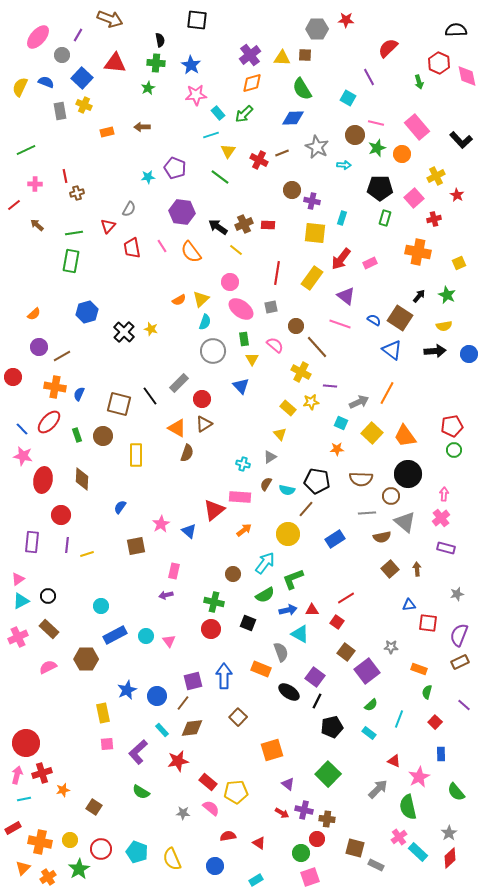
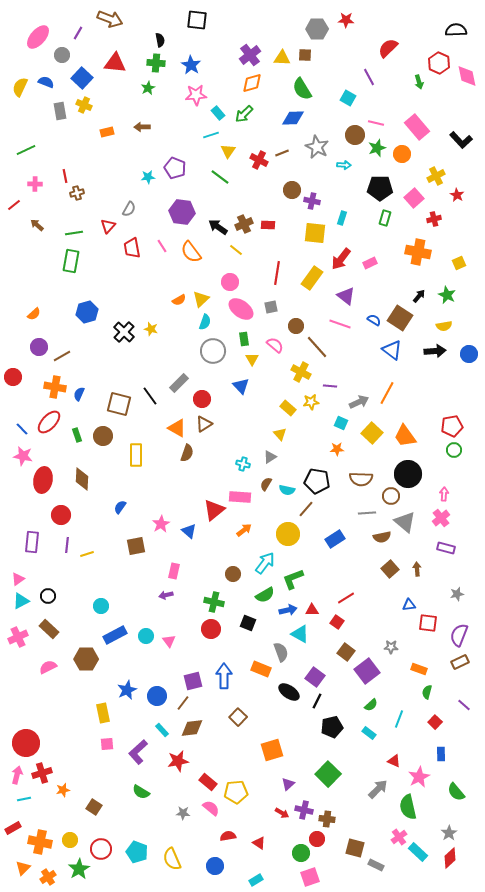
purple line at (78, 35): moved 2 px up
purple triangle at (288, 784): rotated 40 degrees clockwise
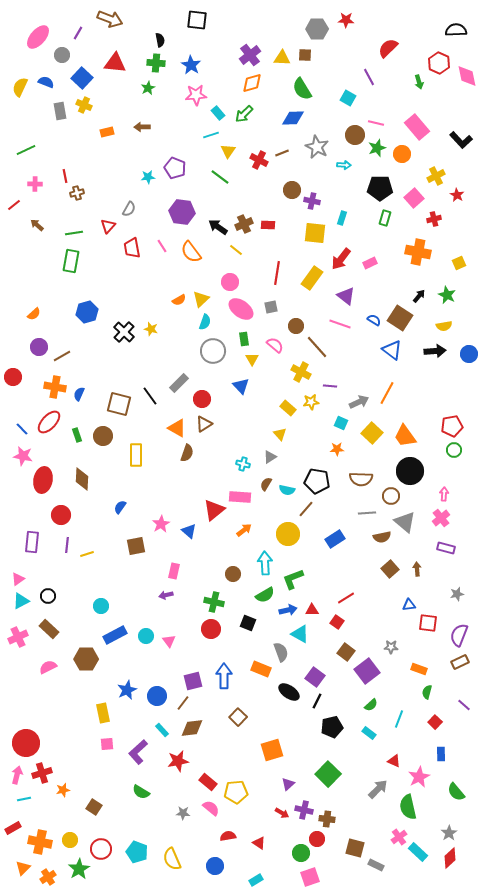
black circle at (408, 474): moved 2 px right, 3 px up
cyan arrow at (265, 563): rotated 40 degrees counterclockwise
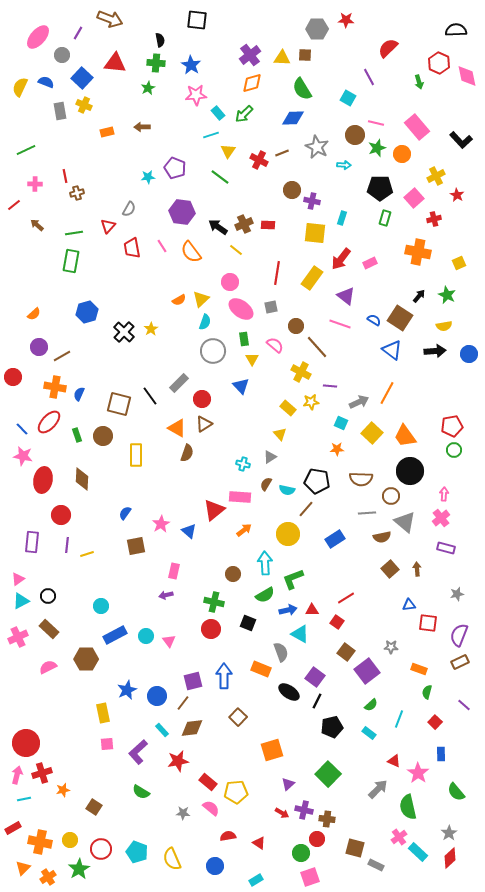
yellow star at (151, 329): rotated 24 degrees clockwise
blue semicircle at (120, 507): moved 5 px right, 6 px down
pink star at (419, 777): moved 1 px left, 4 px up; rotated 10 degrees counterclockwise
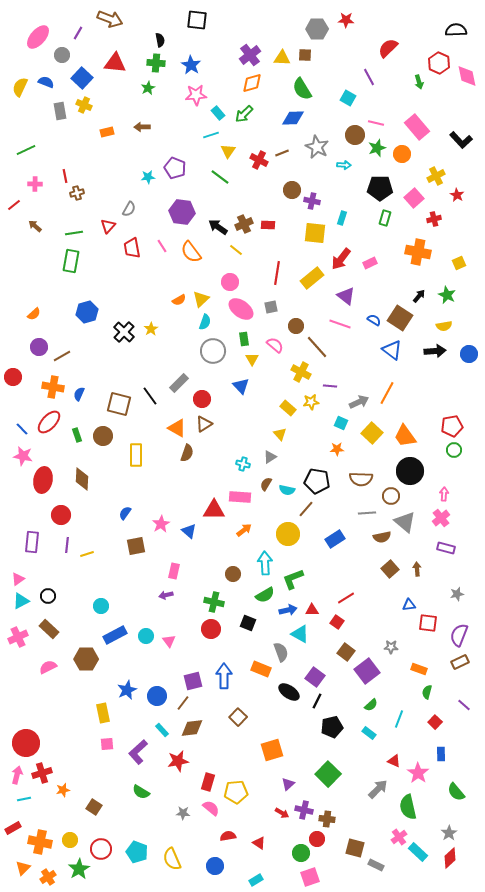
brown arrow at (37, 225): moved 2 px left, 1 px down
yellow rectangle at (312, 278): rotated 15 degrees clockwise
orange cross at (55, 387): moved 2 px left
red triangle at (214, 510): rotated 40 degrees clockwise
red rectangle at (208, 782): rotated 66 degrees clockwise
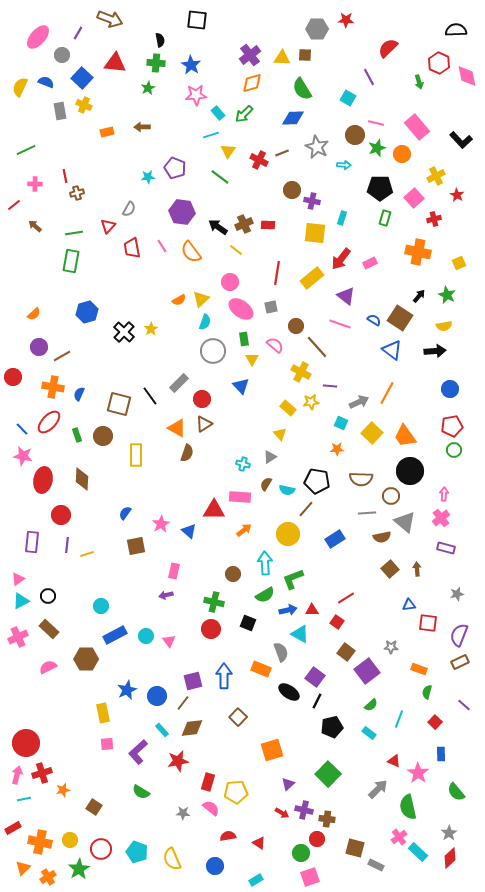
blue circle at (469, 354): moved 19 px left, 35 px down
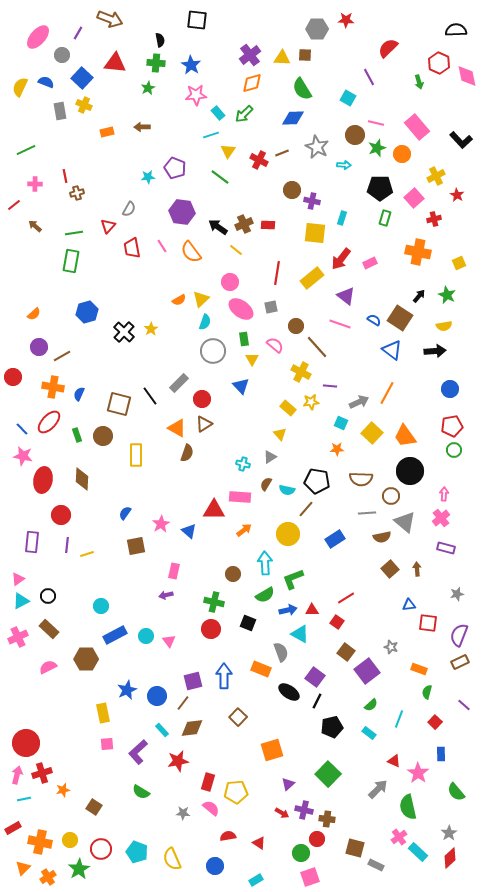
gray star at (391, 647): rotated 16 degrees clockwise
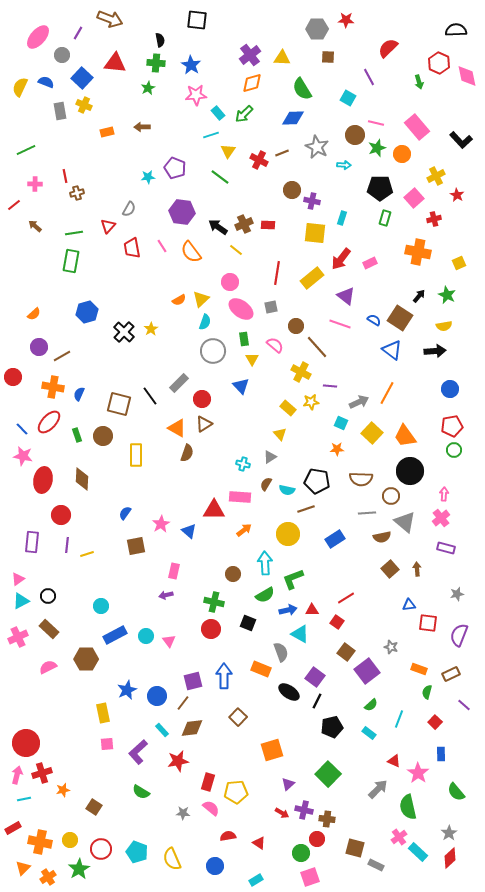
brown square at (305, 55): moved 23 px right, 2 px down
brown line at (306, 509): rotated 30 degrees clockwise
brown rectangle at (460, 662): moved 9 px left, 12 px down
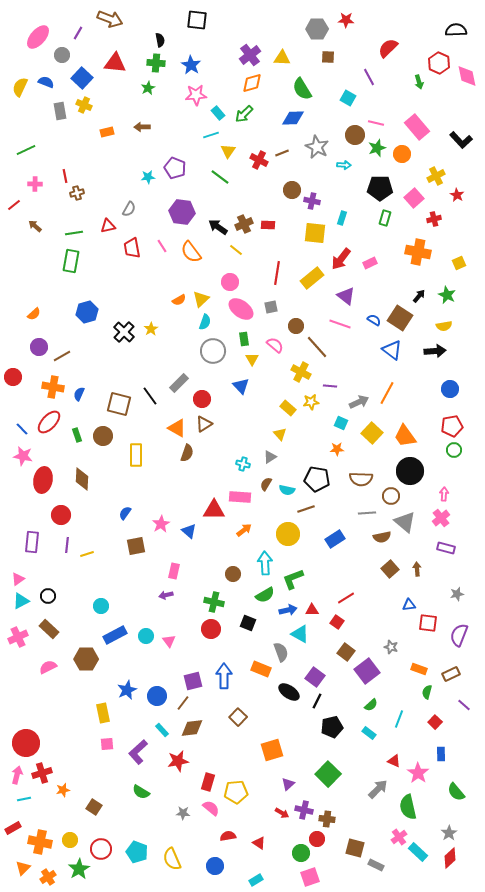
red triangle at (108, 226): rotated 35 degrees clockwise
black pentagon at (317, 481): moved 2 px up
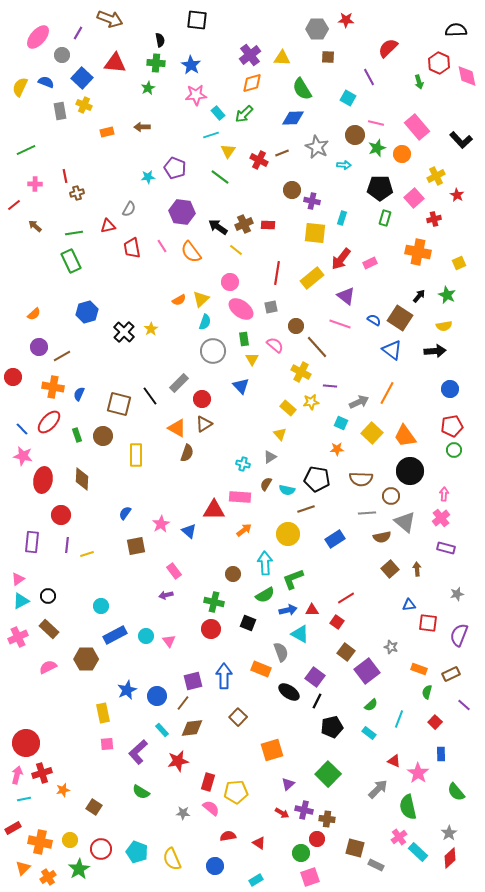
green rectangle at (71, 261): rotated 35 degrees counterclockwise
pink rectangle at (174, 571): rotated 49 degrees counterclockwise
